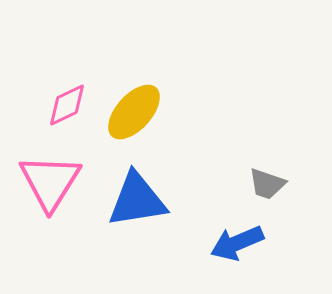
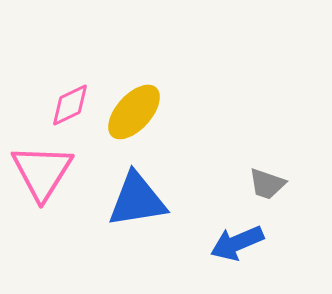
pink diamond: moved 3 px right
pink triangle: moved 8 px left, 10 px up
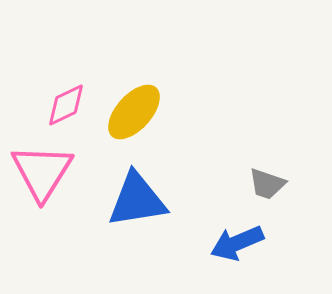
pink diamond: moved 4 px left
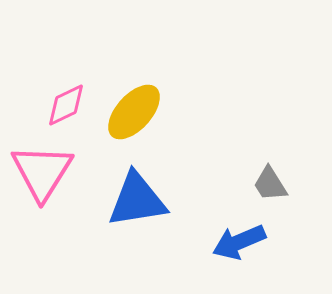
gray trapezoid: moved 3 px right; rotated 39 degrees clockwise
blue arrow: moved 2 px right, 1 px up
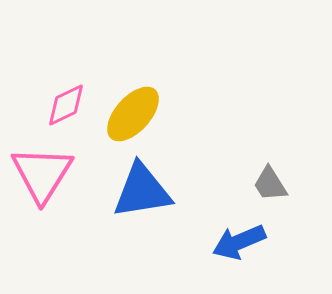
yellow ellipse: moved 1 px left, 2 px down
pink triangle: moved 2 px down
blue triangle: moved 5 px right, 9 px up
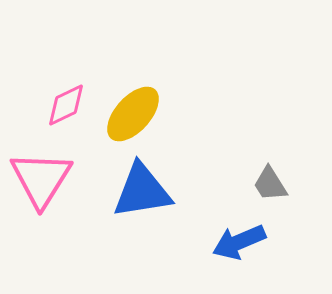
pink triangle: moved 1 px left, 5 px down
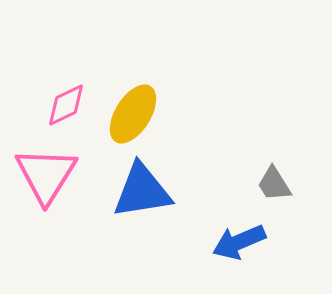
yellow ellipse: rotated 10 degrees counterclockwise
pink triangle: moved 5 px right, 4 px up
gray trapezoid: moved 4 px right
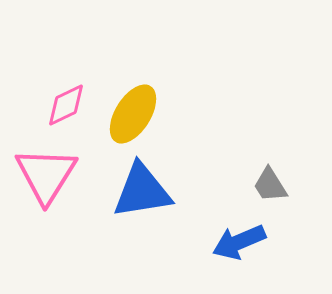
gray trapezoid: moved 4 px left, 1 px down
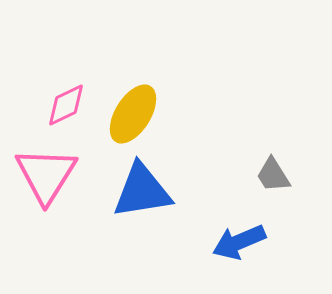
gray trapezoid: moved 3 px right, 10 px up
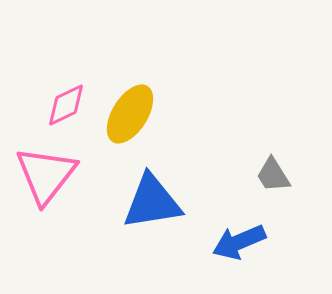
yellow ellipse: moved 3 px left
pink triangle: rotated 6 degrees clockwise
blue triangle: moved 10 px right, 11 px down
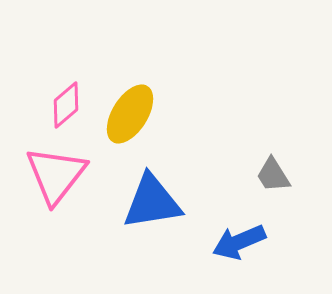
pink diamond: rotated 15 degrees counterclockwise
pink triangle: moved 10 px right
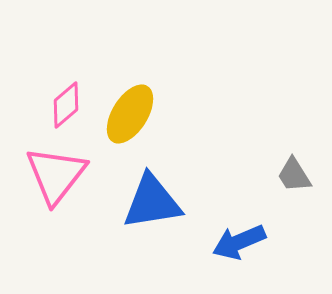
gray trapezoid: moved 21 px right
